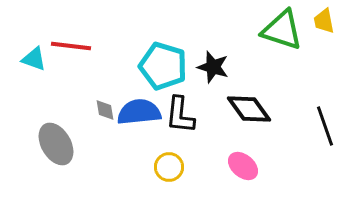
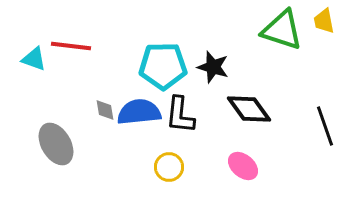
cyan pentagon: rotated 18 degrees counterclockwise
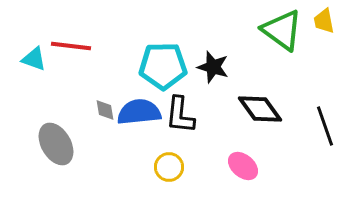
green triangle: rotated 18 degrees clockwise
black diamond: moved 11 px right
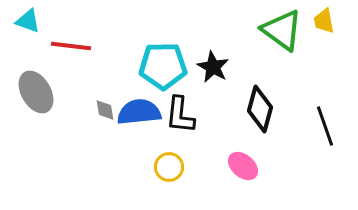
cyan triangle: moved 6 px left, 38 px up
black star: rotated 12 degrees clockwise
black diamond: rotated 51 degrees clockwise
gray ellipse: moved 20 px left, 52 px up
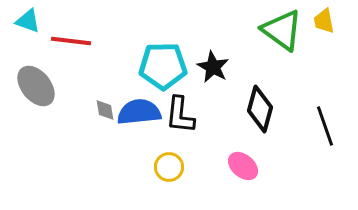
red line: moved 5 px up
gray ellipse: moved 6 px up; rotated 9 degrees counterclockwise
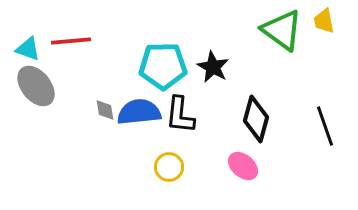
cyan triangle: moved 28 px down
red line: rotated 12 degrees counterclockwise
black diamond: moved 4 px left, 10 px down
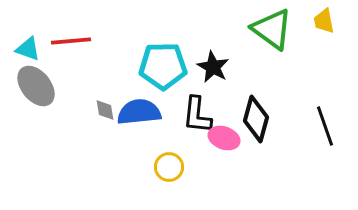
green triangle: moved 10 px left, 1 px up
black L-shape: moved 17 px right
pink ellipse: moved 19 px left, 28 px up; rotated 20 degrees counterclockwise
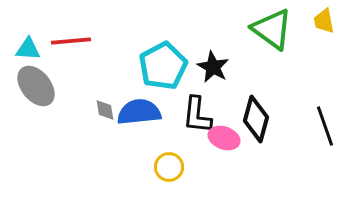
cyan triangle: rotated 16 degrees counterclockwise
cyan pentagon: rotated 27 degrees counterclockwise
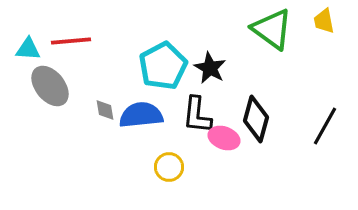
black star: moved 3 px left, 1 px down
gray ellipse: moved 14 px right
blue semicircle: moved 2 px right, 3 px down
black line: rotated 48 degrees clockwise
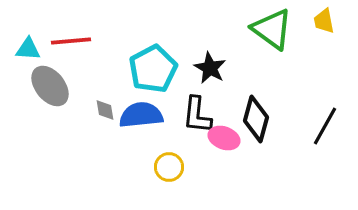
cyan pentagon: moved 10 px left, 3 px down
